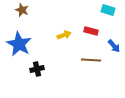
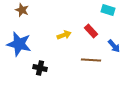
red rectangle: rotated 32 degrees clockwise
blue star: rotated 15 degrees counterclockwise
black cross: moved 3 px right, 1 px up; rotated 24 degrees clockwise
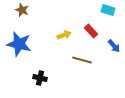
brown line: moved 9 px left; rotated 12 degrees clockwise
black cross: moved 10 px down
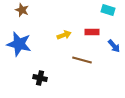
red rectangle: moved 1 px right, 1 px down; rotated 48 degrees counterclockwise
